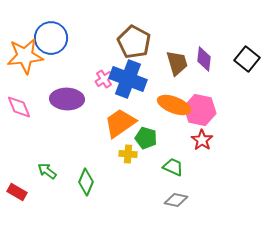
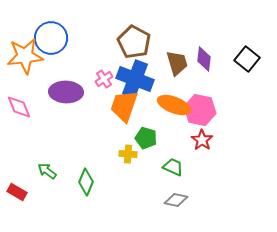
blue cross: moved 7 px right
purple ellipse: moved 1 px left, 7 px up
orange trapezoid: moved 4 px right, 17 px up; rotated 36 degrees counterclockwise
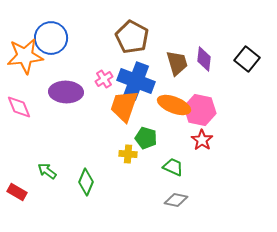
brown pentagon: moved 2 px left, 5 px up
blue cross: moved 1 px right, 2 px down
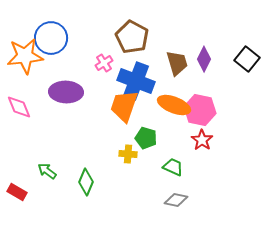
purple diamond: rotated 20 degrees clockwise
pink cross: moved 16 px up
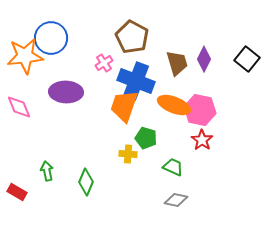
green arrow: rotated 42 degrees clockwise
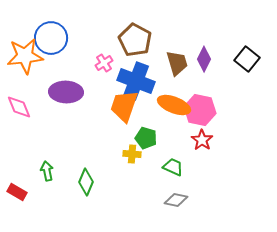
brown pentagon: moved 3 px right, 3 px down
yellow cross: moved 4 px right
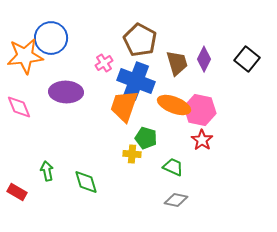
brown pentagon: moved 5 px right
green diamond: rotated 40 degrees counterclockwise
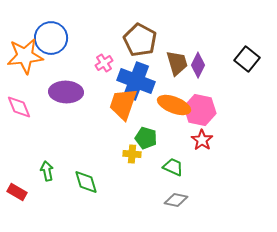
purple diamond: moved 6 px left, 6 px down
orange trapezoid: moved 1 px left, 2 px up
